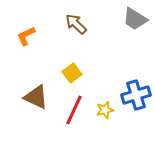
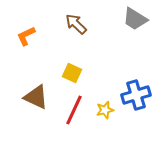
yellow square: rotated 30 degrees counterclockwise
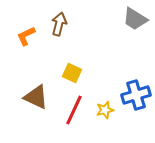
brown arrow: moved 17 px left; rotated 60 degrees clockwise
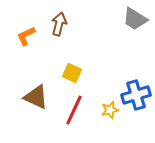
yellow star: moved 5 px right
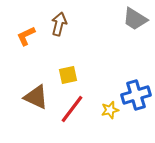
yellow square: moved 4 px left, 2 px down; rotated 36 degrees counterclockwise
red line: moved 2 px left, 1 px up; rotated 12 degrees clockwise
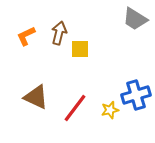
brown arrow: moved 9 px down
yellow square: moved 12 px right, 26 px up; rotated 12 degrees clockwise
red line: moved 3 px right, 1 px up
